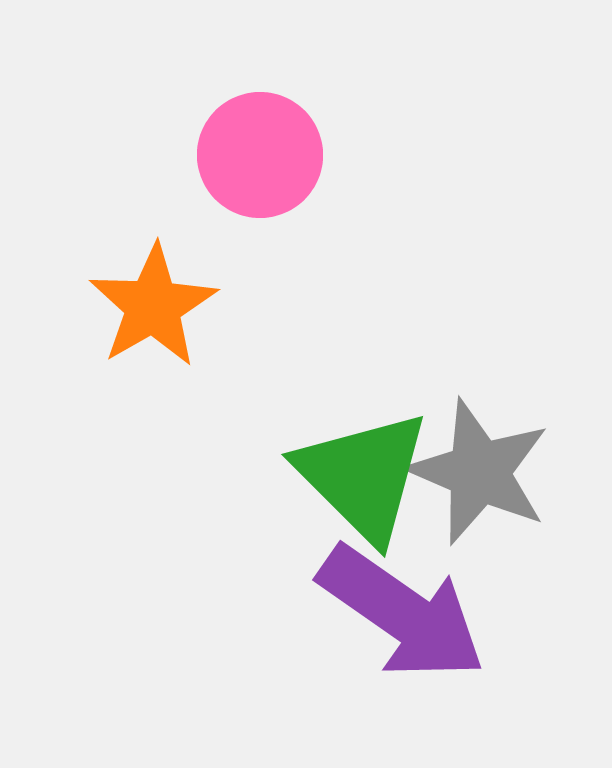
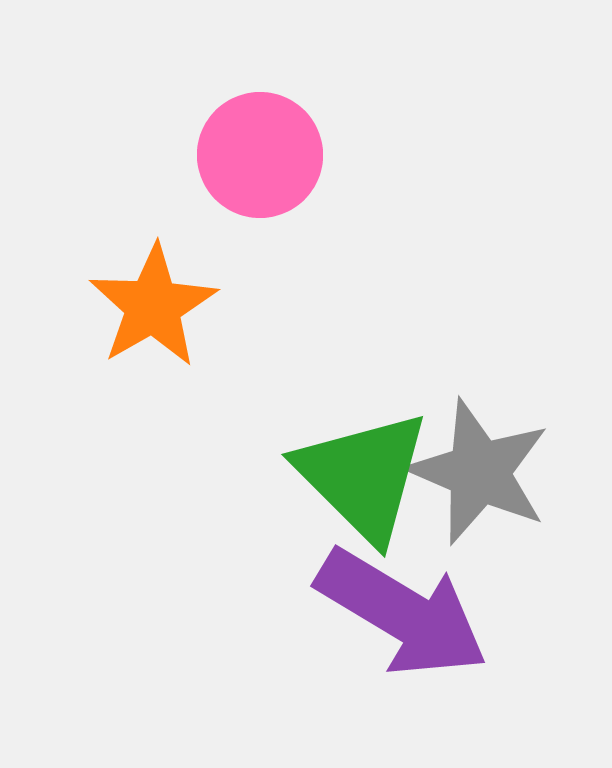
purple arrow: rotated 4 degrees counterclockwise
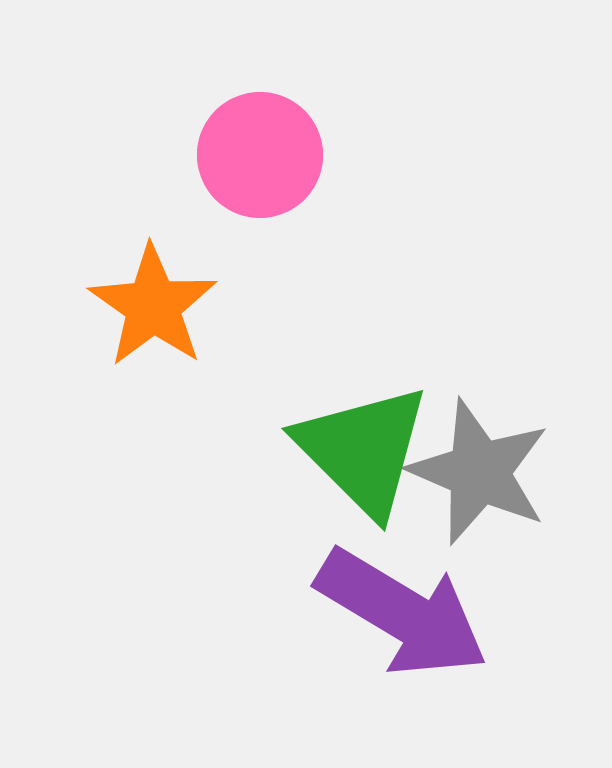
orange star: rotated 7 degrees counterclockwise
green triangle: moved 26 px up
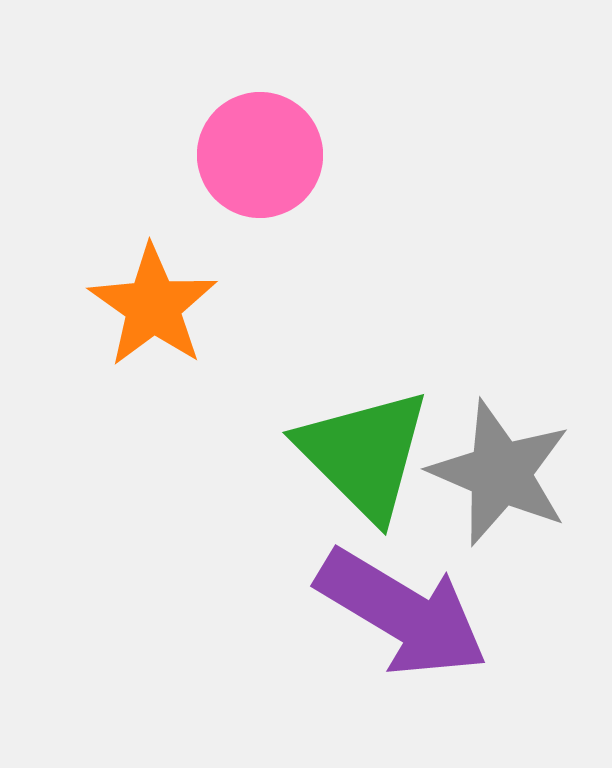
green triangle: moved 1 px right, 4 px down
gray star: moved 21 px right, 1 px down
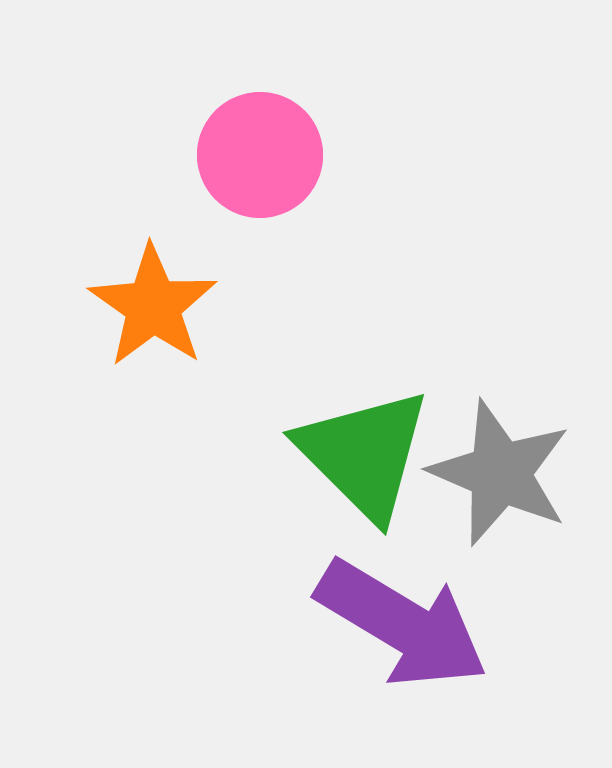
purple arrow: moved 11 px down
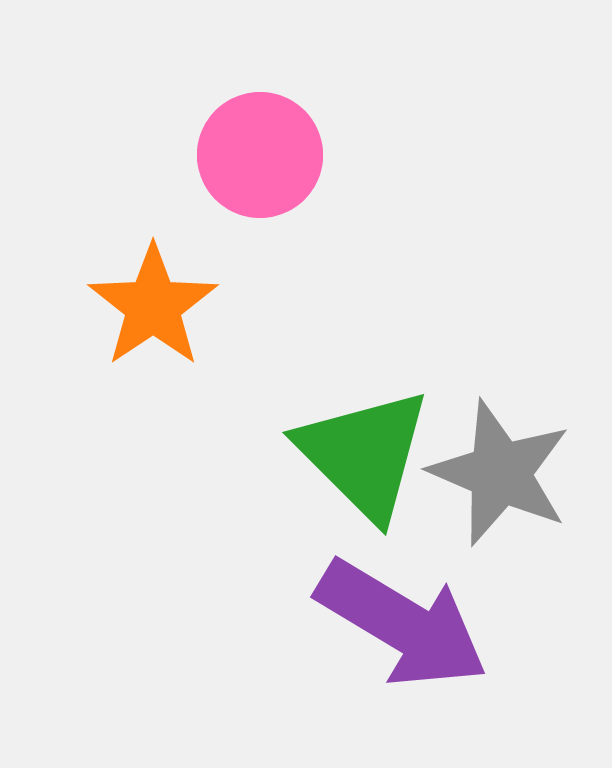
orange star: rotated 3 degrees clockwise
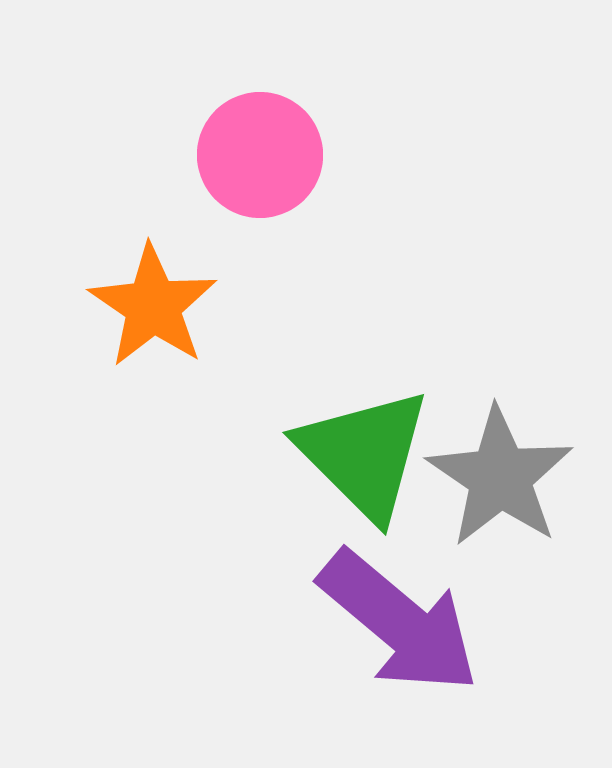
orange star: rotated 4 degrees counterclockwise
gray star: moved 4 px down; rotated 11 degrees clockwise
purple arrow: moved 3 px left, 2 px up; rotated 9 degrees clockwise
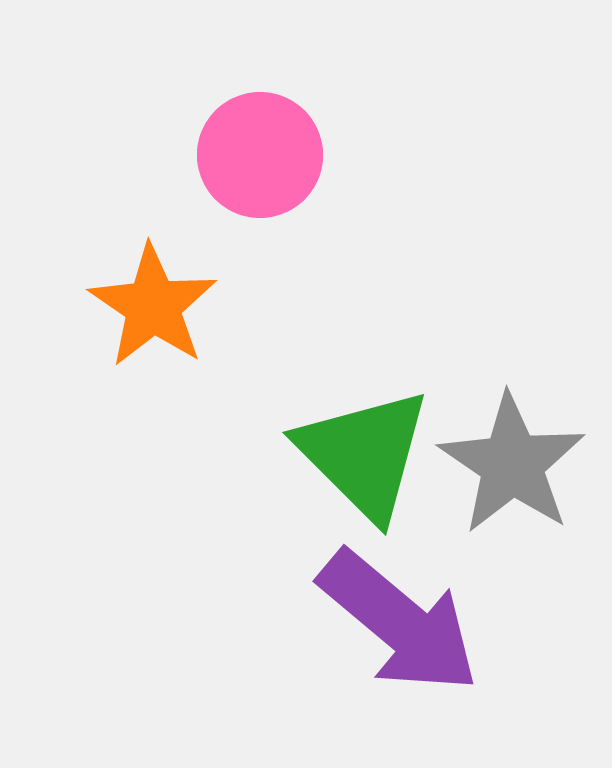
gray star: moved 12 px right, 13 px up
